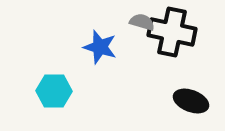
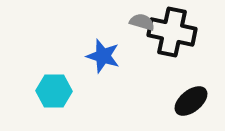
blue star: moved 3 px right, 9 px down
black ellipse: rotated 60 degrees counterclockwise
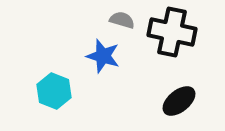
gray semicircle: moved 20 px left, 2 px up
cyan hexagon: rotated 20 degrees clockwise
black ellipse: moved 12 px left
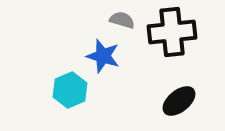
black cross: rotated 18 degrees counterclockwise
cyan hexagon: moved 16 px right, 1 px up; rotated 16 degrees clockwise
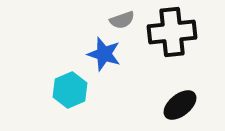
gray semicircle: rotated 145 degrees clockwise
blue star: moved 1 px right, 2 px up
black ellipse: moved 1 px right, 4 px down
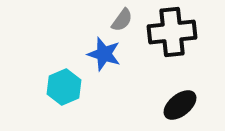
gray semicircle: rotated 35 degrees counterclockwise
cyan hexagon: moved 6 px left, 3 px up
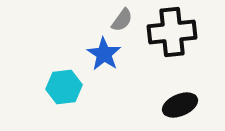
blue star: rotated 16 degrees clockwise
cyan hexagon: rotated 16 degrees clockwise
black ellipse: rotated 16 degrees clockwise
